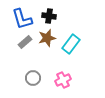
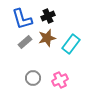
black cross: moved 1 px left; rotated 32 degrees counterclockwise
pink cross: moved 3 px left
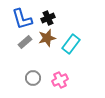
black cross: moved 2 px down
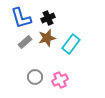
blue L-shape: moved 1 px left, 1 px up
gray circle: moved 2 px right, 1 px up
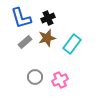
cyan rectangle: moved 1 px right
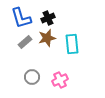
cyan rectangle: rotated 42 degrees counterclockwise
gray circle: moved 3 px left
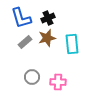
pink cross: moved 2 px left, 2 px down; rotated 28 degrees clockwise
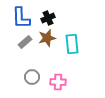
blue L-shape: rotated 15 degrees clockwise
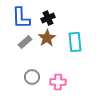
brown star: rotated 18 degrees counterclockwise
cyan rectangle: moved 3 px right, 2 px up
